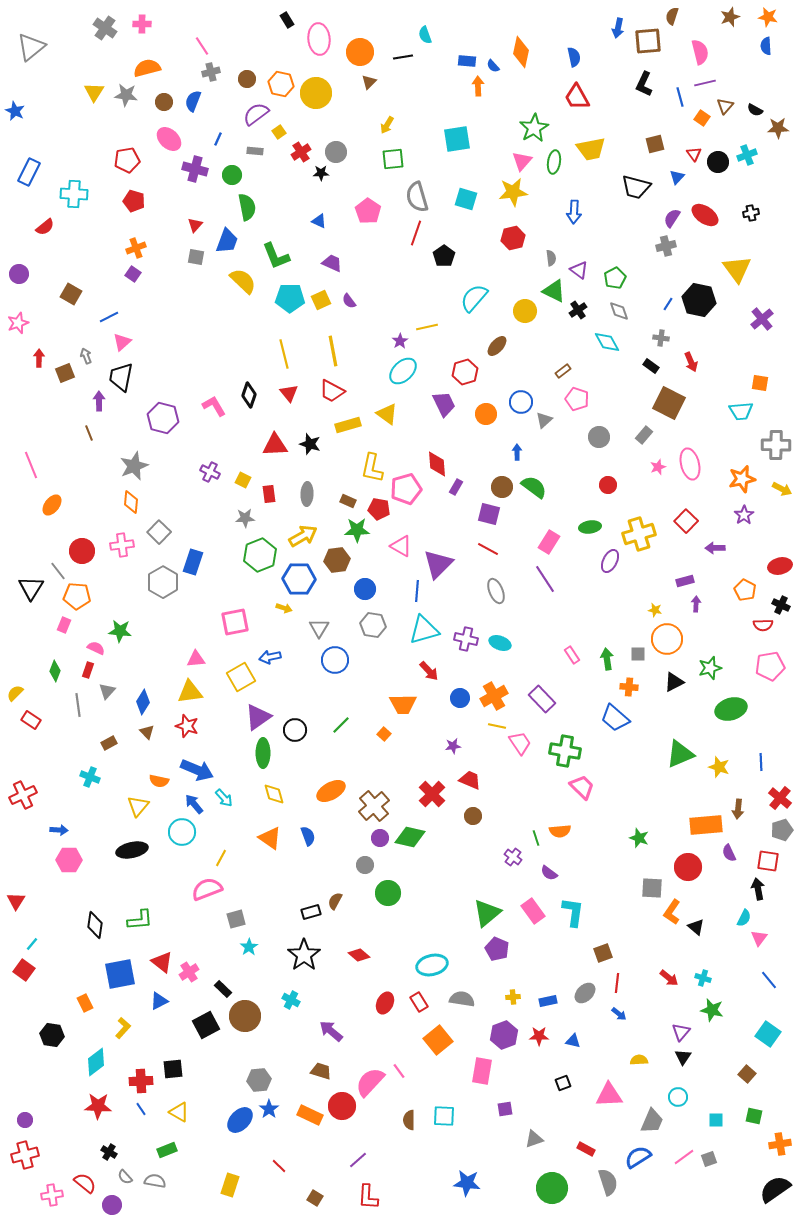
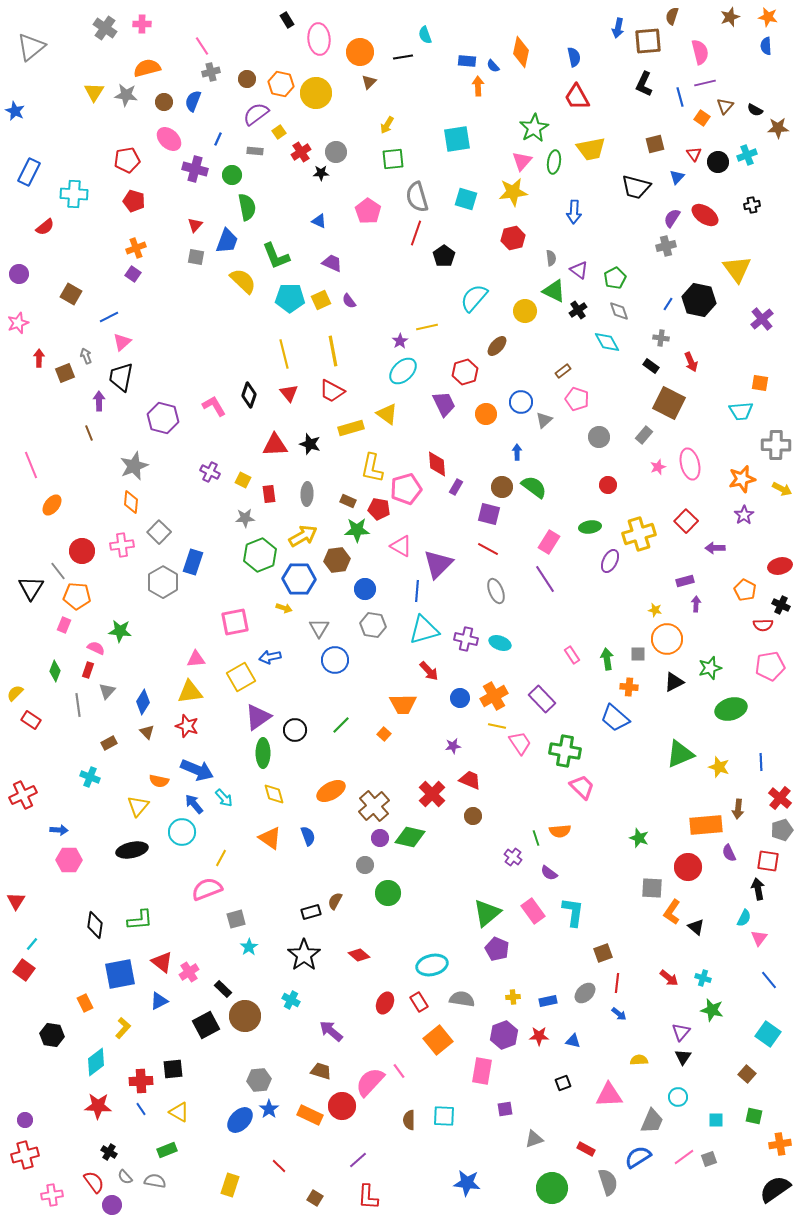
black cross at (751, 213): moved 1 px right, 8 px up
yellow rectangle at (348, 425): moved 3 px right, 3 px down
red semicircle at (85, 1183): moved 9 px right, 1 px up; rotated 15 degrees clockwise
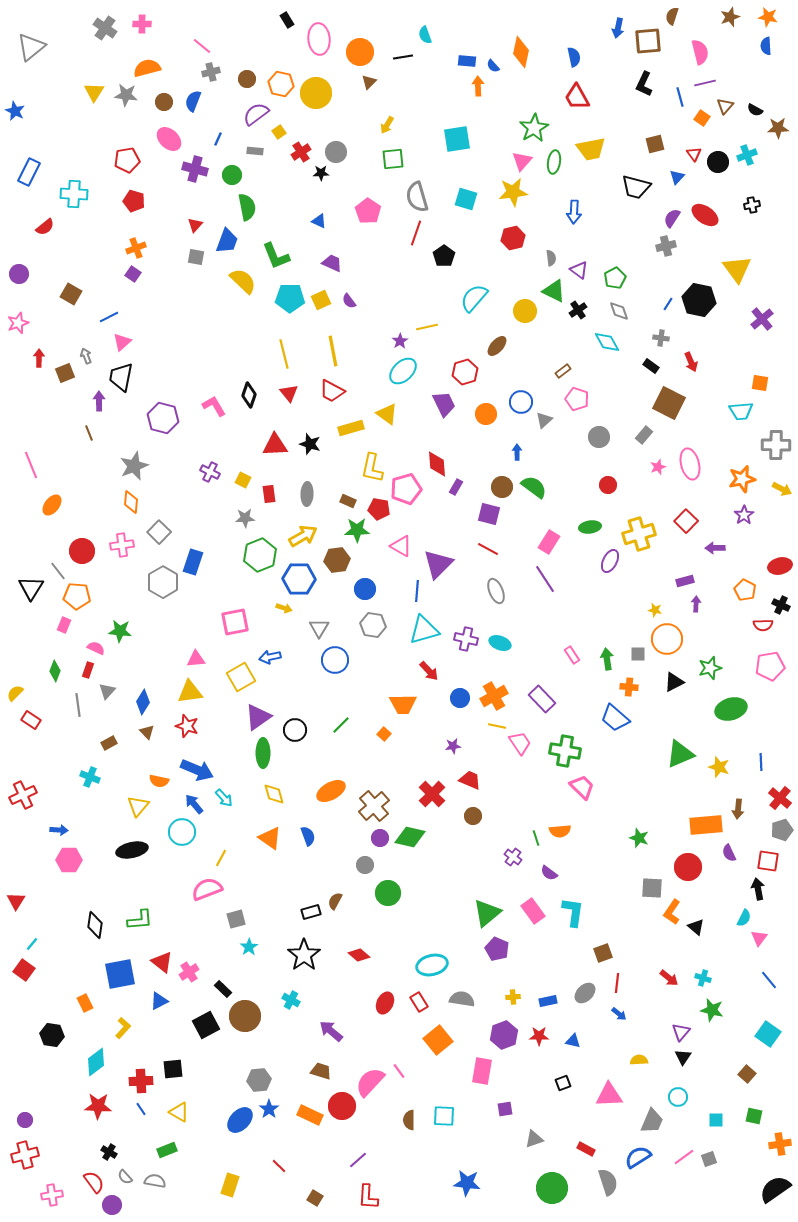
pink line at (202, 46): rotated 18 degrees counterclockwise
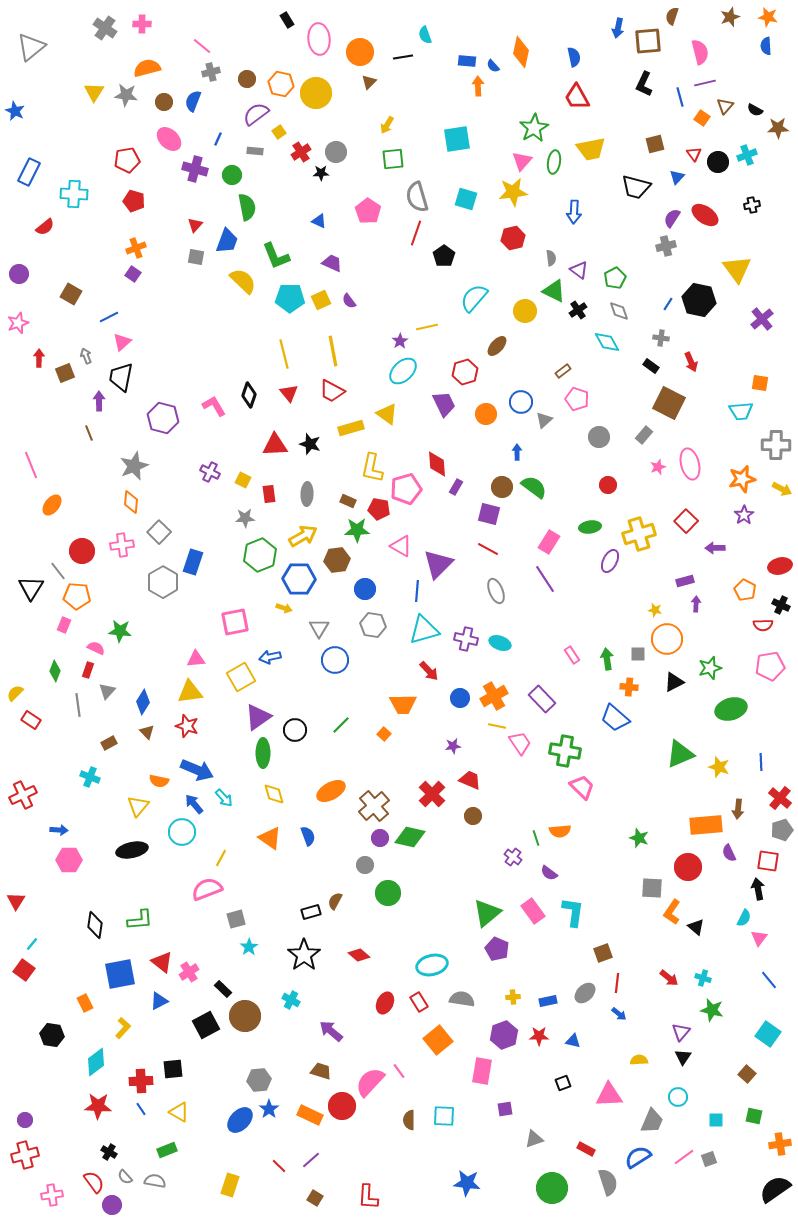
purple line at (358, 1160): moved 47 px left
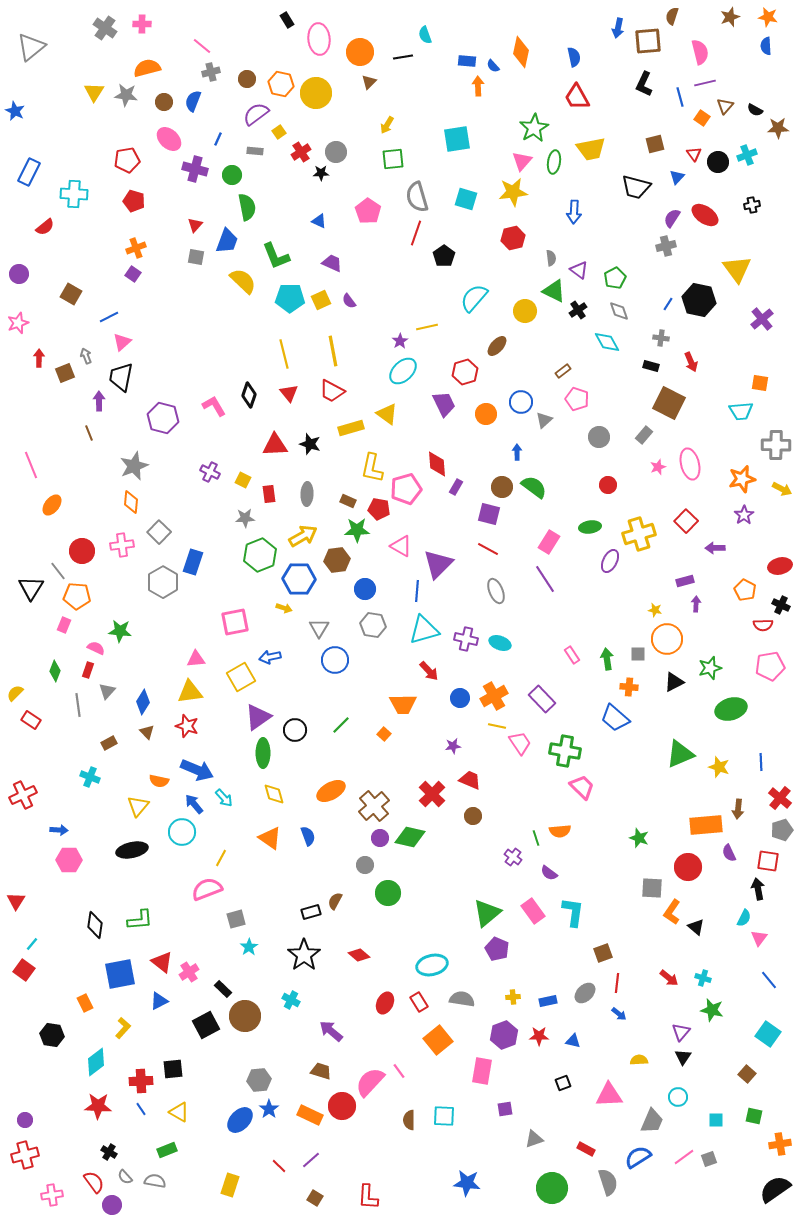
black rectangle at (651, 366): rotated 21 degrees counterclockwise
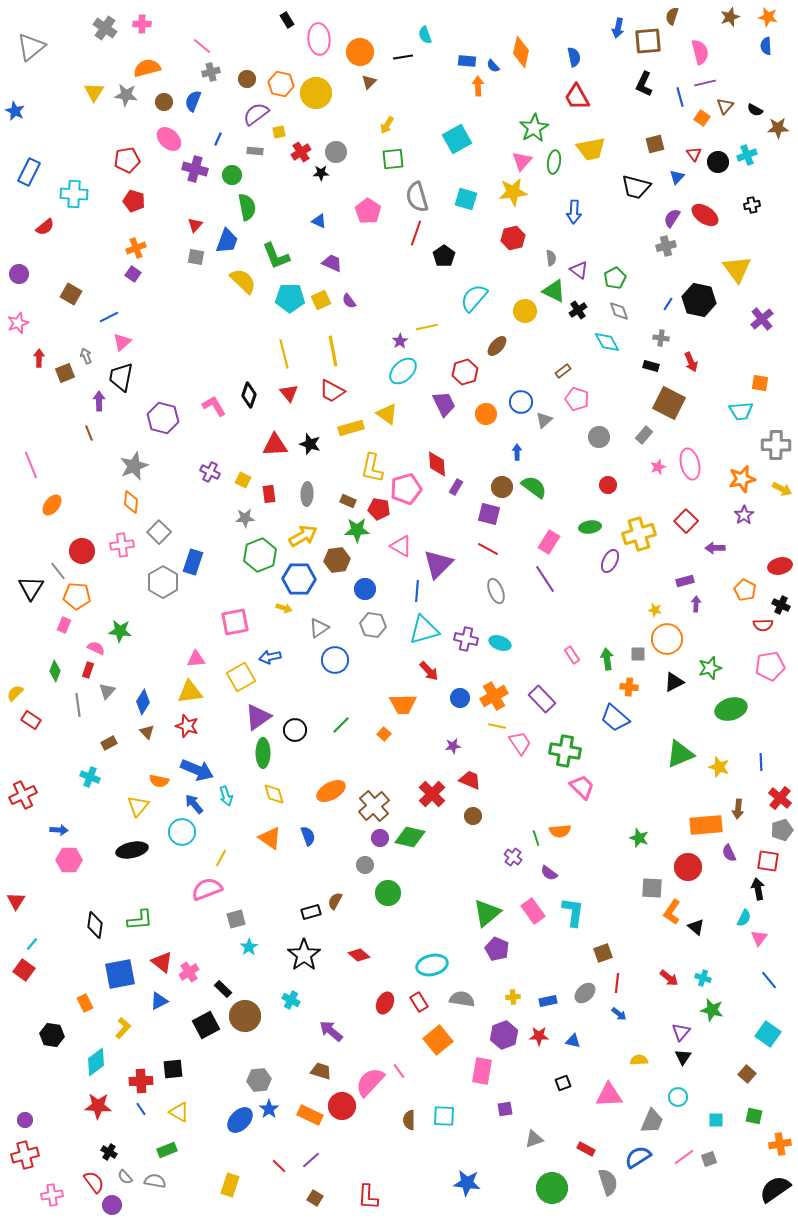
yellow square at (279, 132): rotated 24 degrees clockwise
cyan square at (457, 139): rotated 20 degrees counterclockwise
gray triangle at (319, 628): rotated 25 degrees clockwise
cyan arrow at (224, 798): moved 2 px right, 2 px up; rotated 24 degrees clockwise
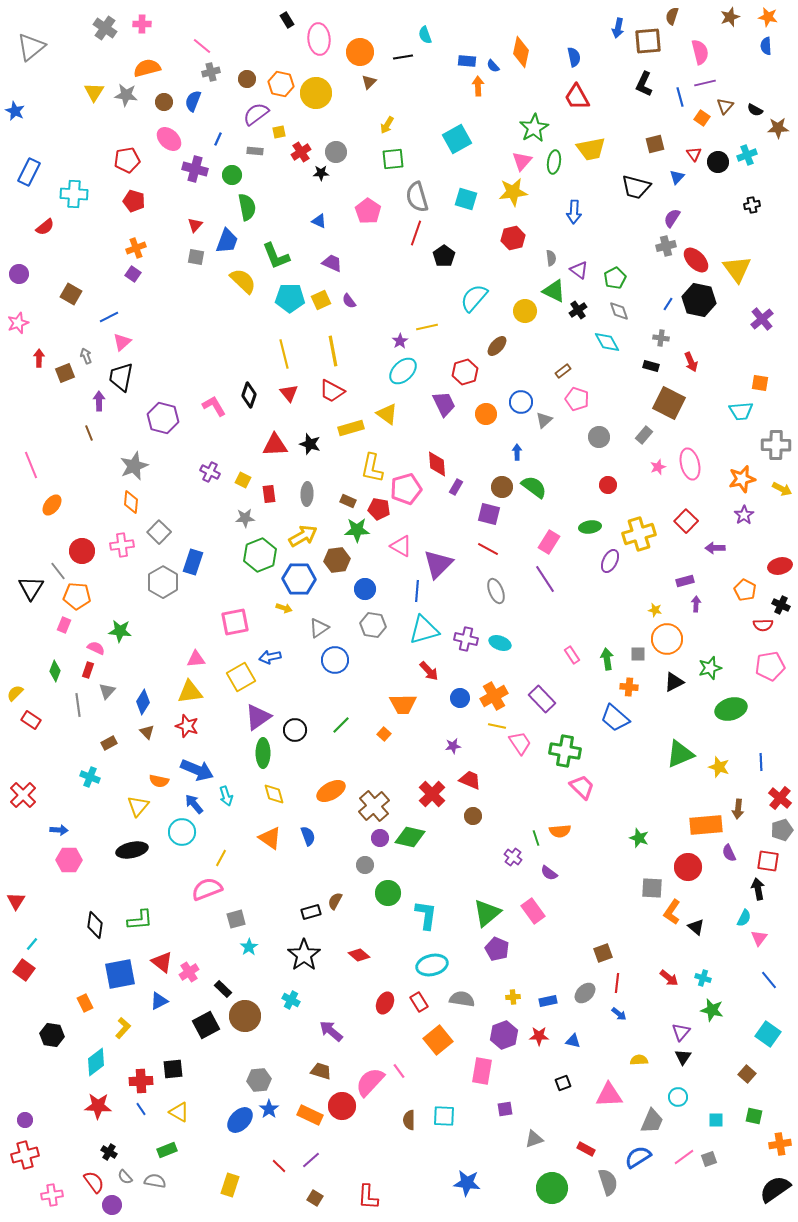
red ellipse at (705, 215): moved 9 px left, 45 px down; rotated 12 degrees clockwise
red cross at (23, 795): rotated 20 degrees counterclockwise
cyan L-shape at (573, 912): moved 147 px left, 3 px down
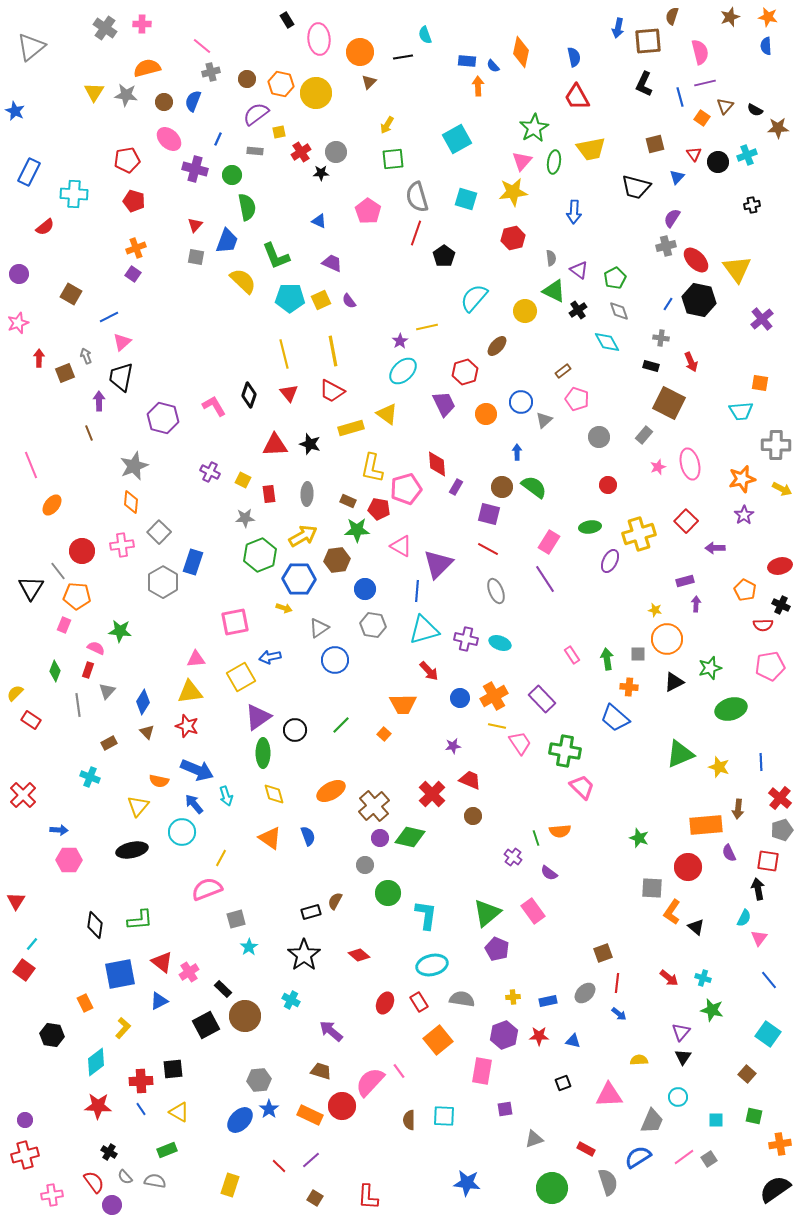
gray square at (709, 1159): rotated 14 degrees counterclockwise
